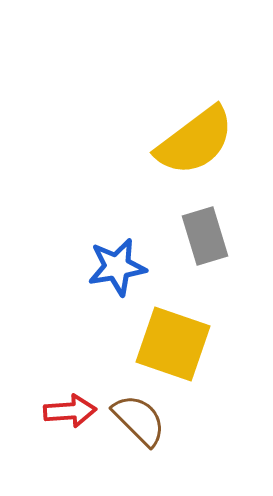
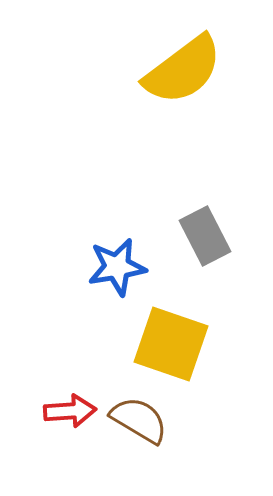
yellow semicircle: moved 12 px left, 71 px up
gray rectangle: rotated 10 degrees counterclockwise
yellow square: moved 2 px left
brown semicircle: rotated 14 degrees counterclockwise
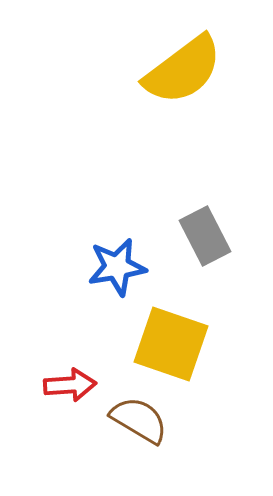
red arrow: moved 26 px up
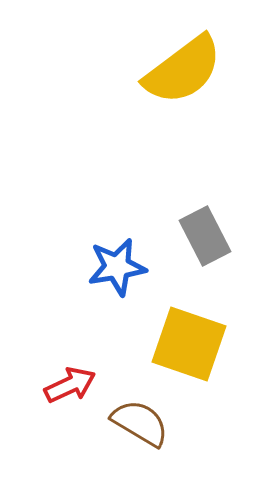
yellow square: moved 18 px right
red arrow: rotated 21 degrees counterclockwise
brown semicircle: moved 1 px right, 3 px down
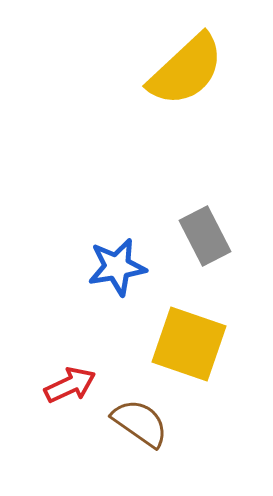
yellow semicircle: moved 3 px right; rotated 6 degrees counterclockwise
brown semicircle: rotated 4 degrees clockwise
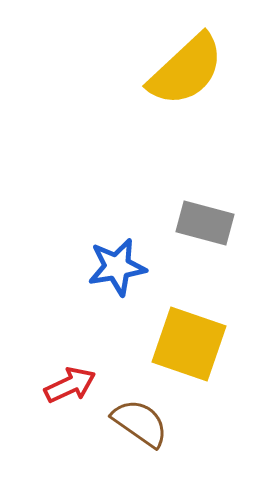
gray rectangle: moved 13 px up; rotated 48 degrees counterclockwise
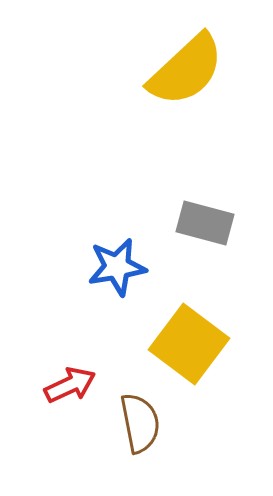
yellow square: rotated 18 degrees clockwise
brown semicircle: rotated 44 degrees clockwise
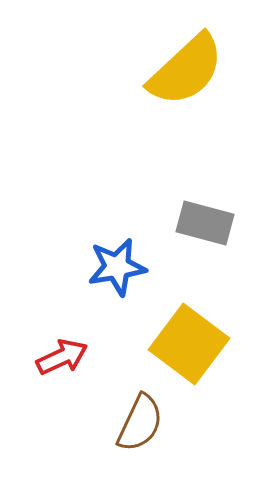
red arrow: moved 8 px left, 28 px up
brown semicircle: rotated 36 degrees clockwise
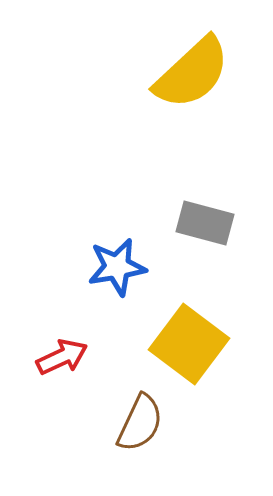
yellow semicircle: moved 6 px right, 3 px down
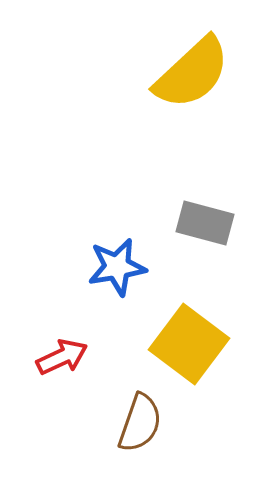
brown semicircle: rotated 6 degrees counterclockwise
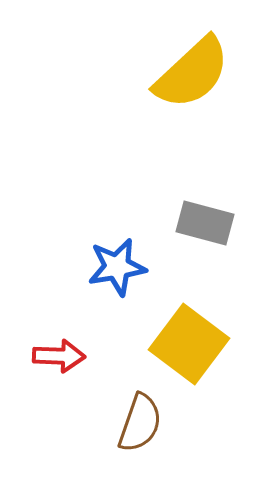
red arrow: moved 3 px left, 1 px up; rotated 27 degrees clockwise
